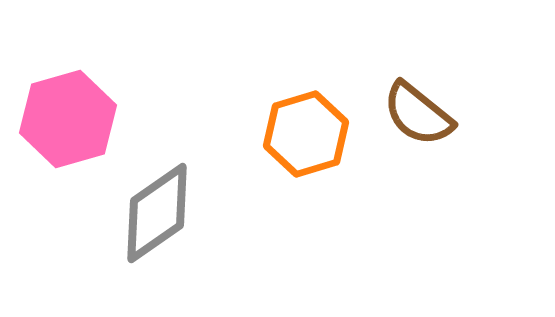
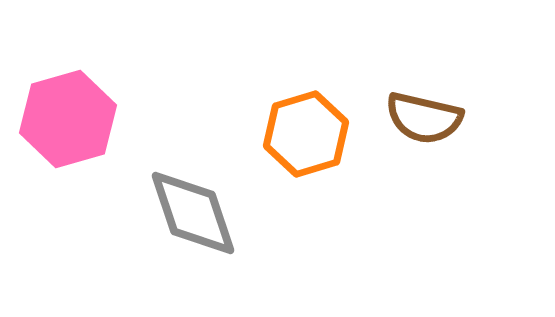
brown semicircle: moved 6 px right, 4 px down; rotated 26 degrees counterclockwise
gray diamond: moved 36 px right; rotated 74 degrees counterclockwise
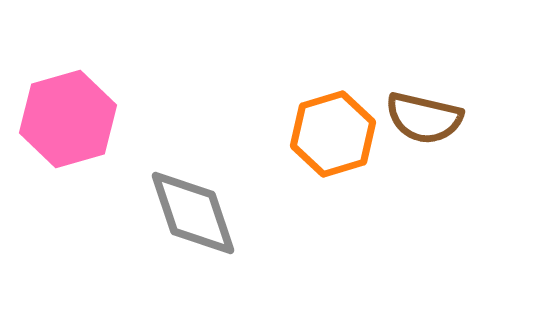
orange hexagon: moved 27 px right
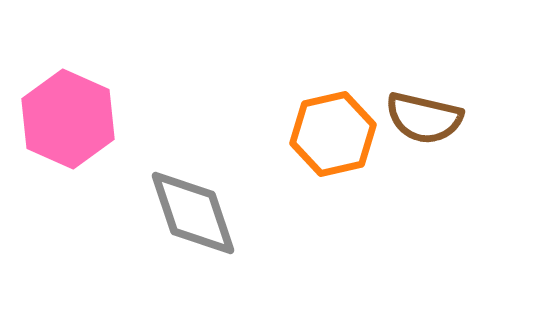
pink hexagon: rotated 20 degrees counterclockwise
orange hexagon: rotated 4 degrees clockwise
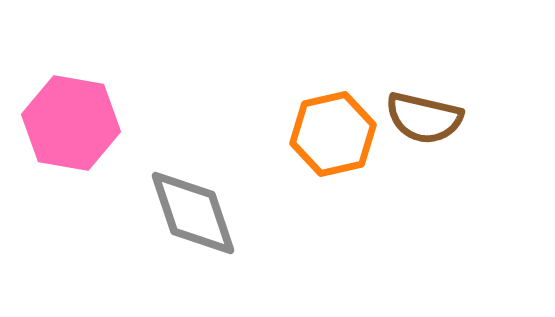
pink hexagon: moved 3 px right, 4 px down; rotated 14 degrees counterclockwise
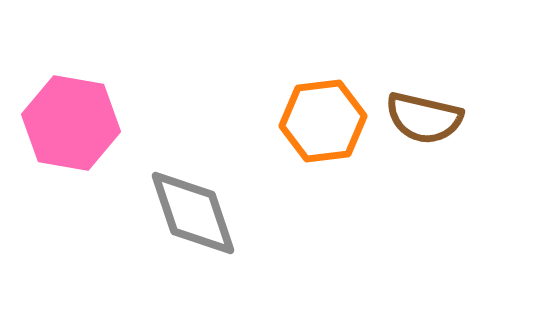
orange hexagon: moved 10 px left, 13 px up; rotated 6 degrees clockwise
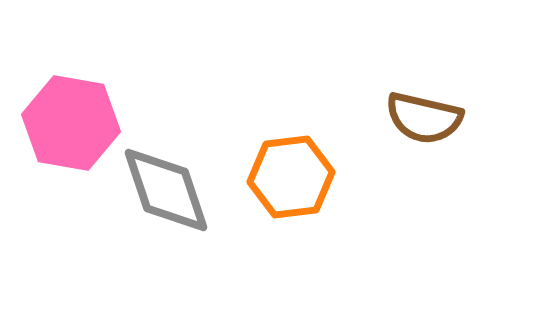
orange hexagon: moved 32 px left, 56 px down
gray diamond: moved 27 px left, 23 px up
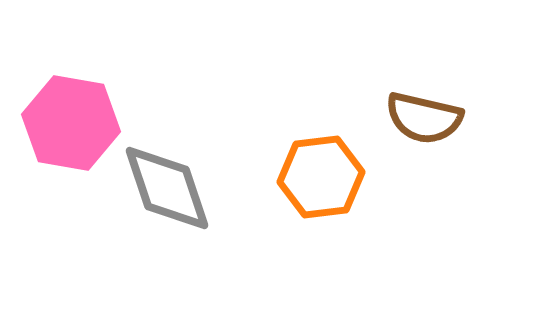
orange hexagon: moved 30 px right
gray diamond: moved 1 px right, 2 px up
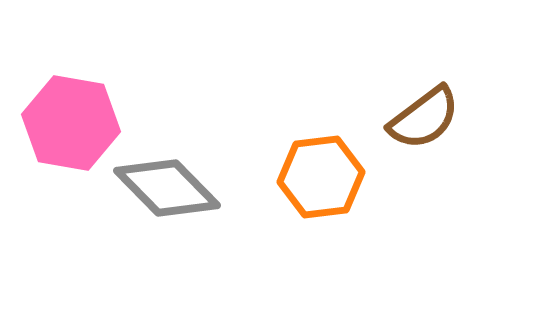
brown semicircle: rotated 50 degrees counterclockwise
gray diamond: rotated 26 degrees counterclockwise
